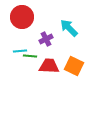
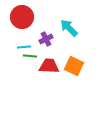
cyan line: moved 4 px right, 4 px up
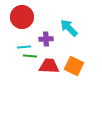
purple cross: rotated 24 degrees clockwise
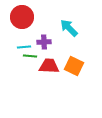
purple cross: moved 2 px left, 3 px down
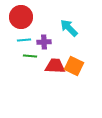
red circle: moved 1 px left
cyan line: moved 7 px up
red trapezoid: moved 6 px right
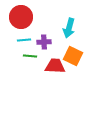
cyan arrow: rotated 120 degrees counterclockwise
orange square: moved 1 px left, 10 px up
